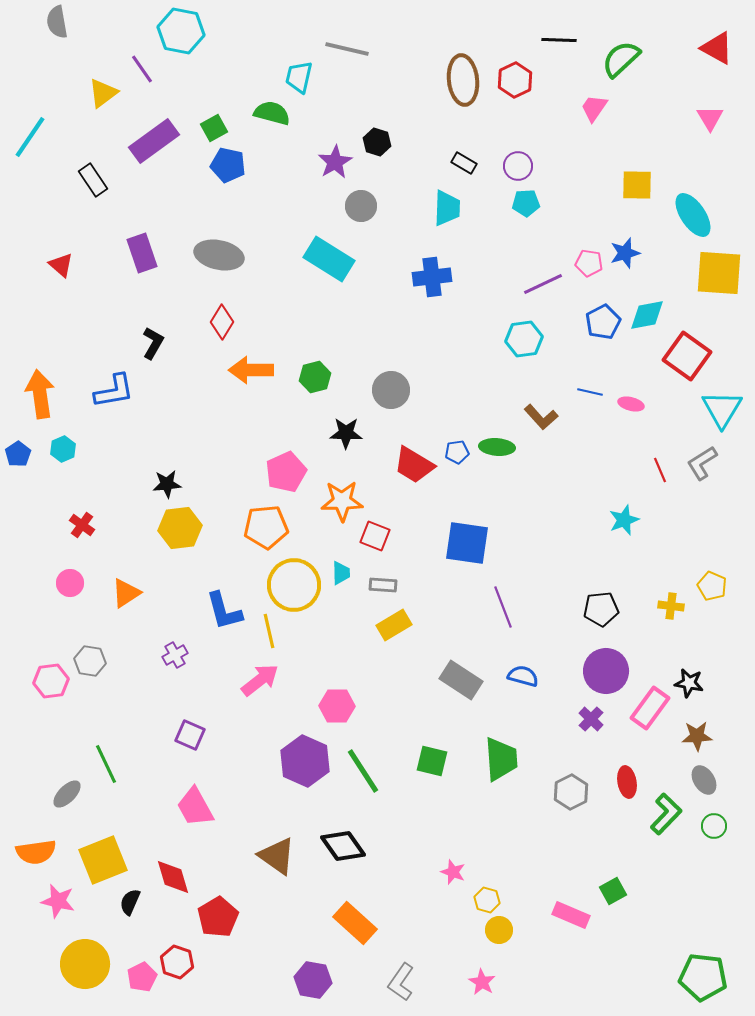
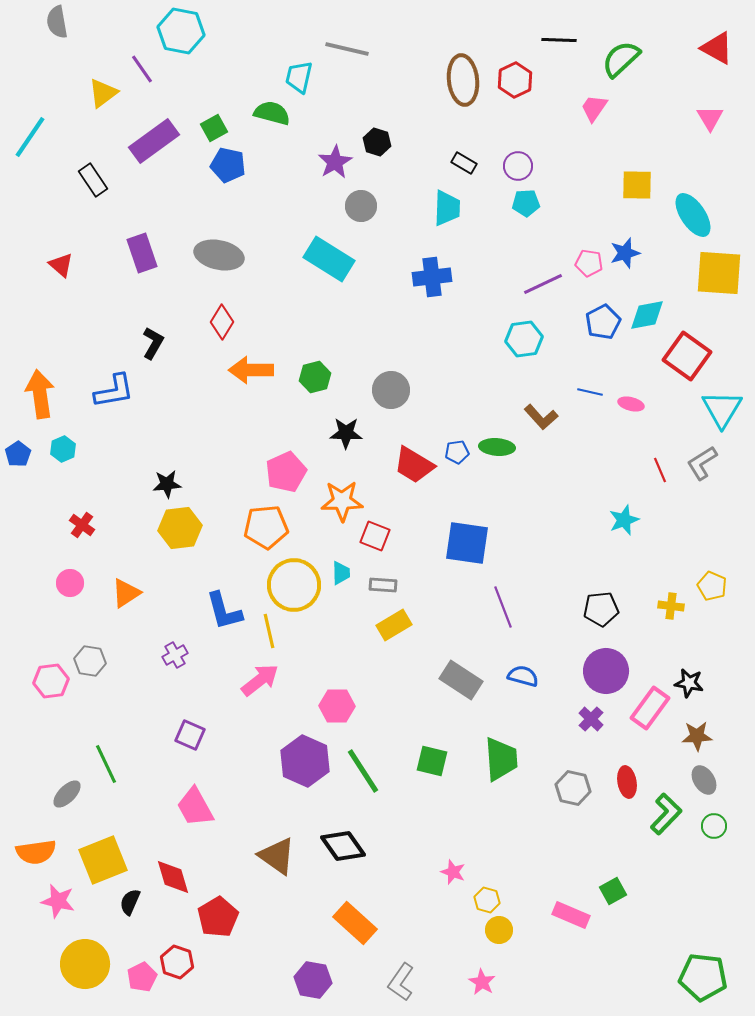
gray hexagon at (571, 792): moved 2 px right, 4 px up; rotated 20 degrees counterclockwise
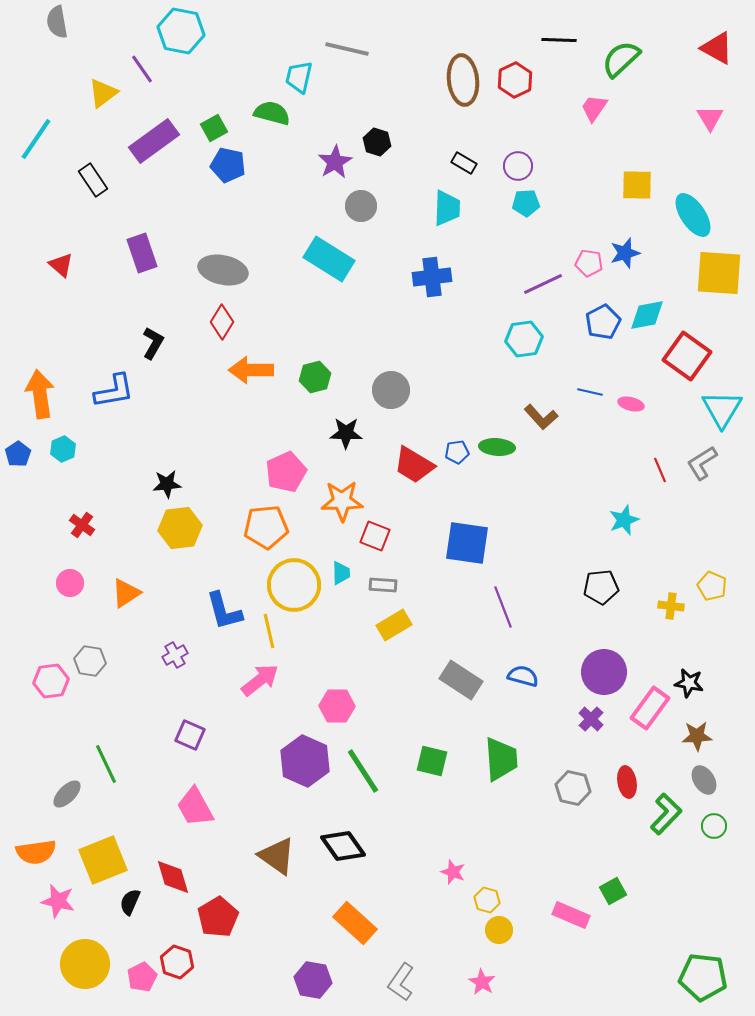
cyan line at (30, 137): moved 6 px right, 2 px down
gray ellipse at (219, 255): moved 4 px right, 15 px down
black pentagon at (601, 609): moved 22 px up
purple circle at (606, 671): moved 2 px left, 1 px down
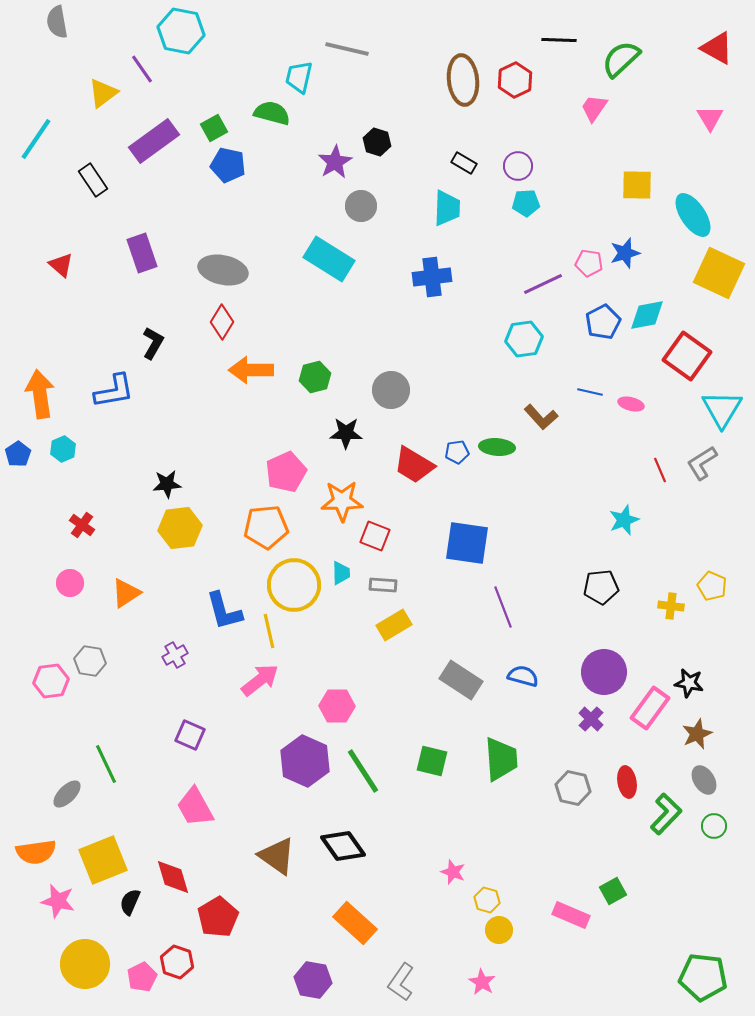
yellow square at (719, 273): rotated 21 degrees clockwise
brown star at (697, 736): moved 2 px up; rotated 20 degrees counterclockwise
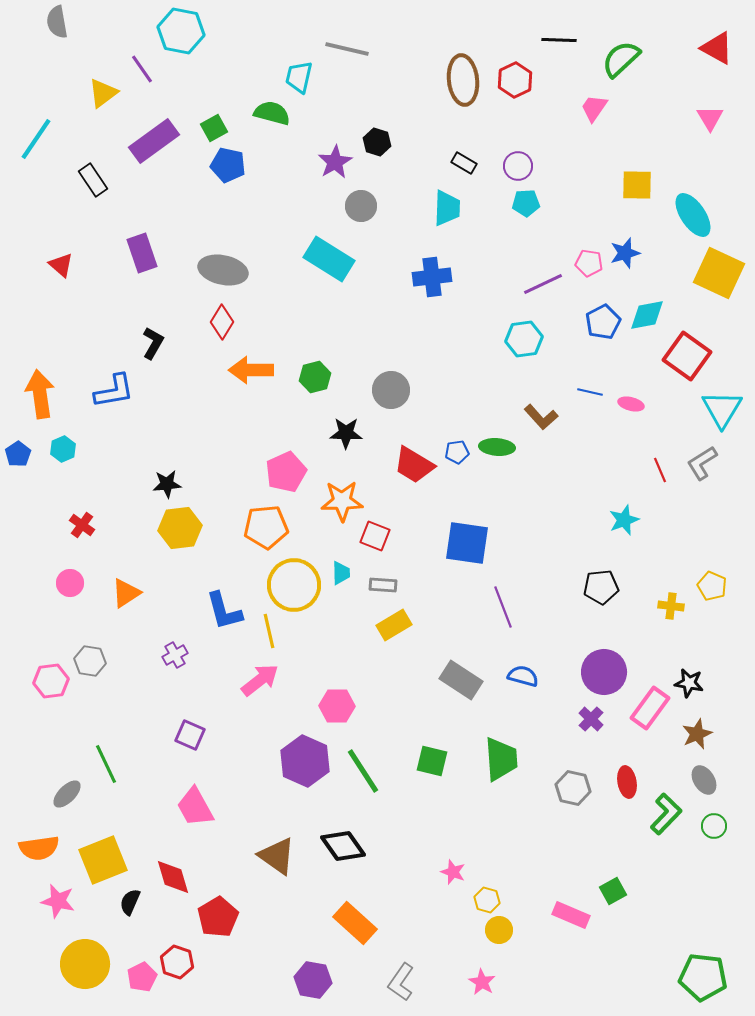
orange semicircle at (36, 852): moved 3 px right, 4 px up
